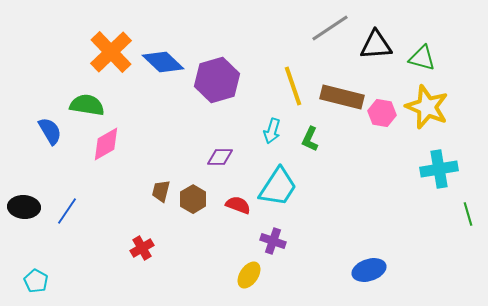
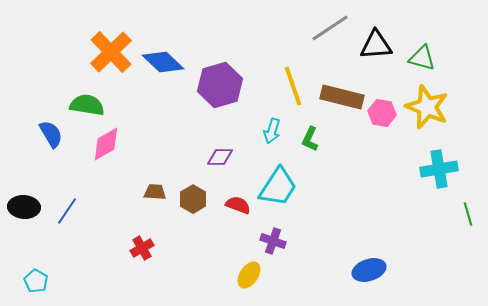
purple hexagon: moved 3 px right, 5 px down
blue semicircle: moved 1 px right, 3 px down
brown trapezoid: moved 6 px left, 1 px down; rotated 80 degrees clockwise
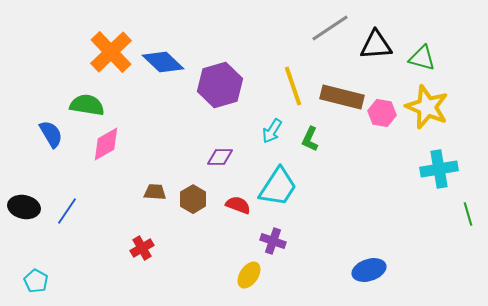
cyan arrow: rotated 15 degrees clockwise
black ellipse: rotated 8 degrees clockwise
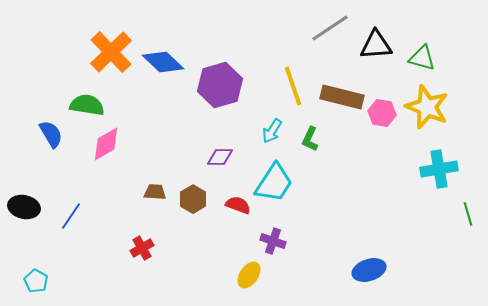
cyan trapezoid: moved 4 px left, 4 px up
blue line: moved 4 px right, 5 px down
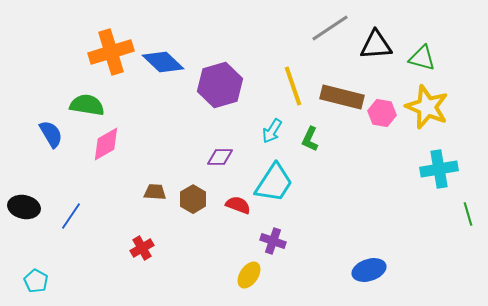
orange cross: rotated 27 degrees clockwise
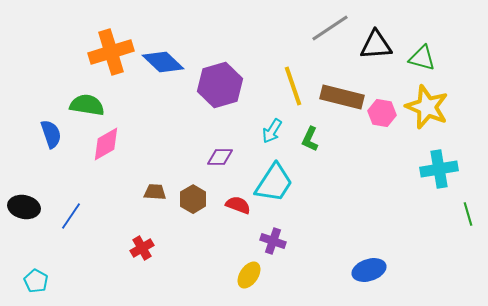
blue semicircle: rotated 12 degrees clockwise
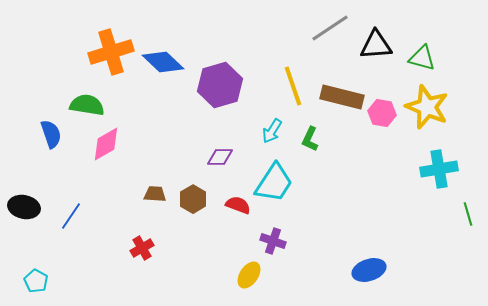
brown trapezoid: moved 2 px down
